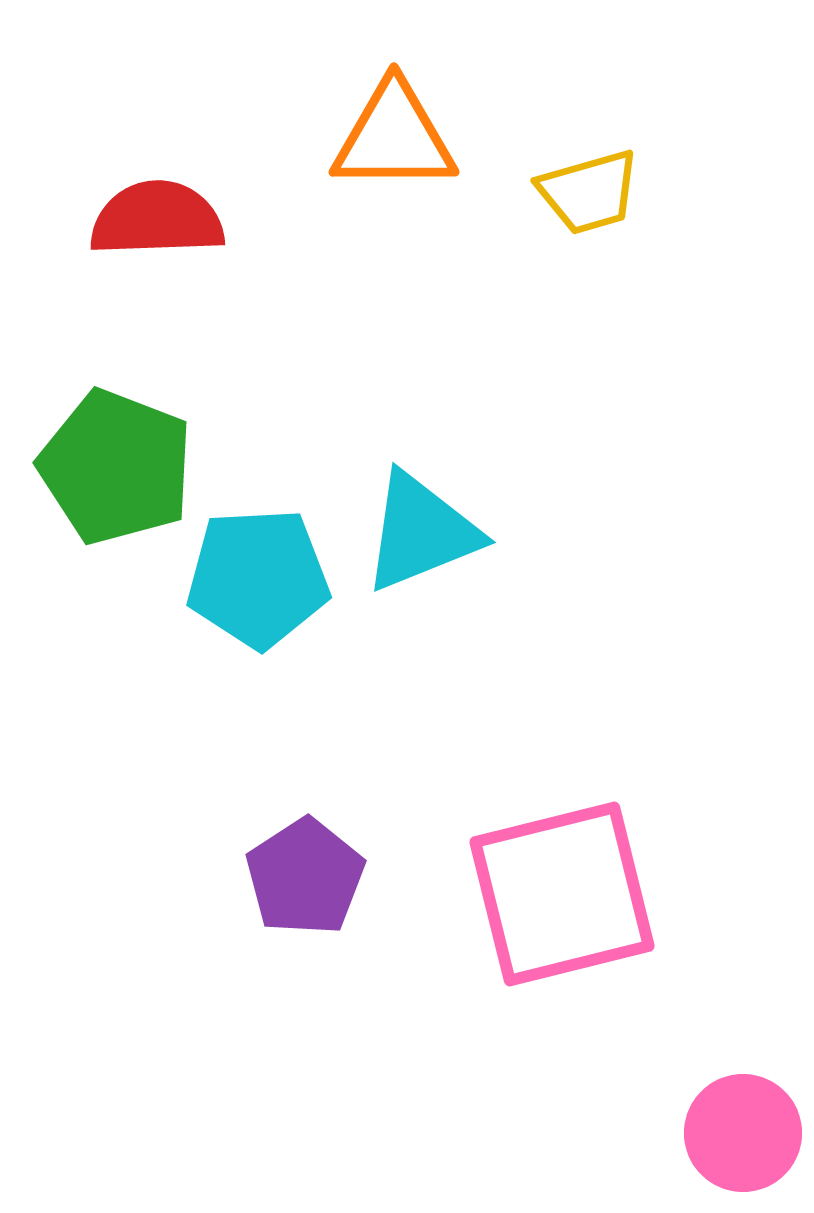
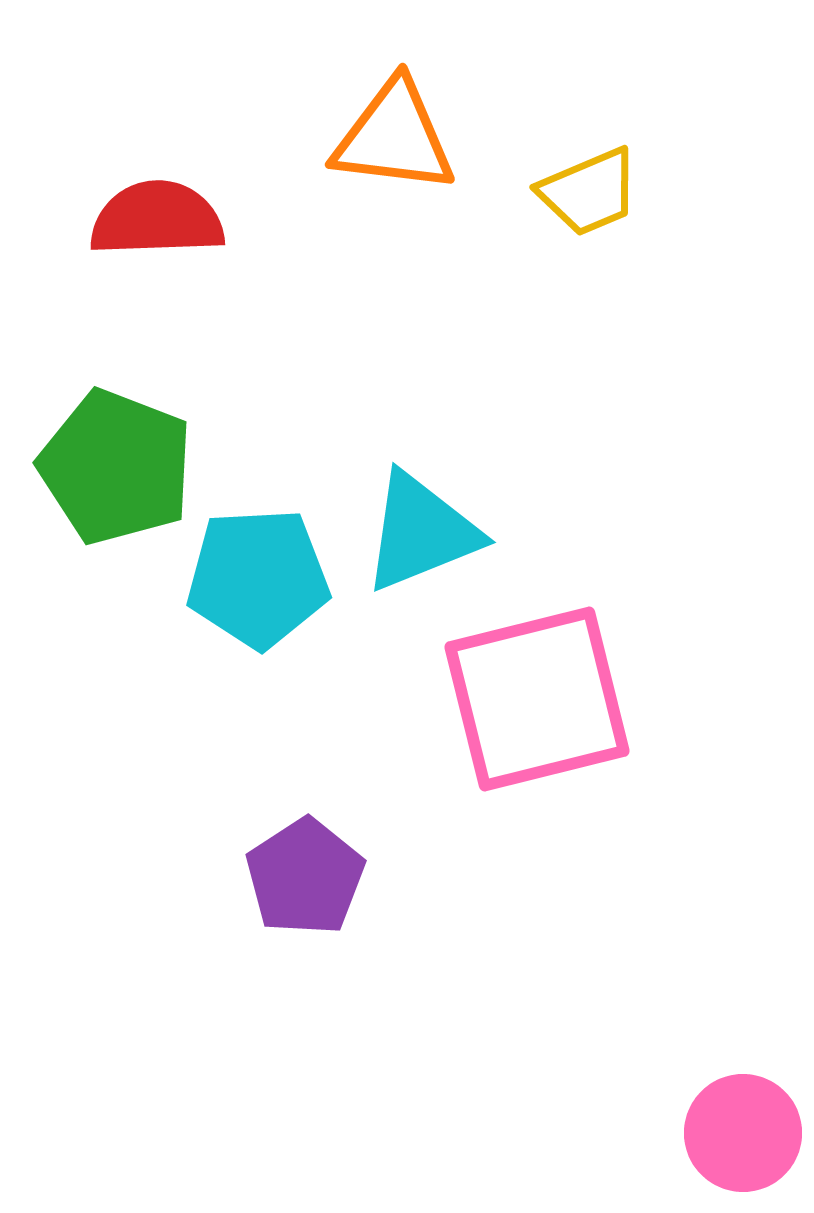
orange triangle: rotated 7 degrees clockwise
yellow trapezoid: rotated 7 degrees counterclockwise
pink square: moved 25 px left, 195 px up
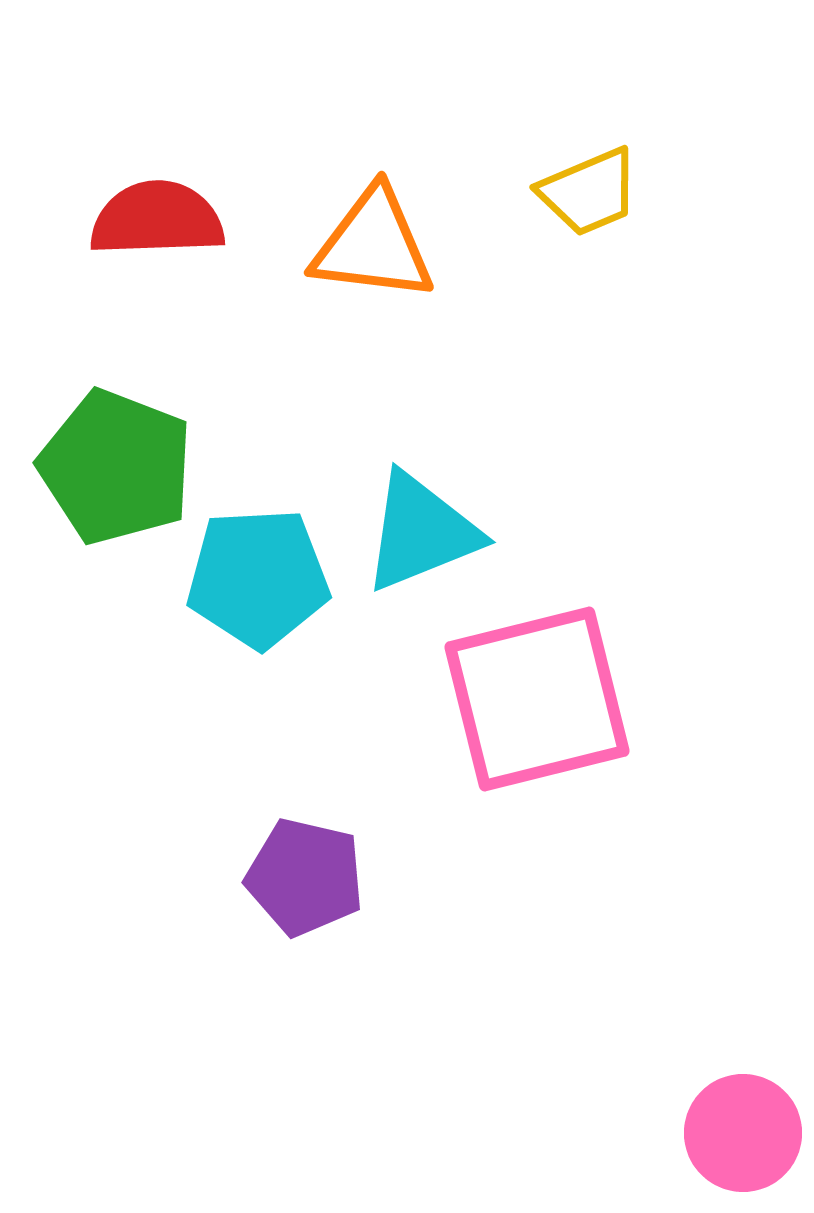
orange triangle: moved 21 px left, 108 px down
purple pentagon: rotated 26 degrees counterclockwise
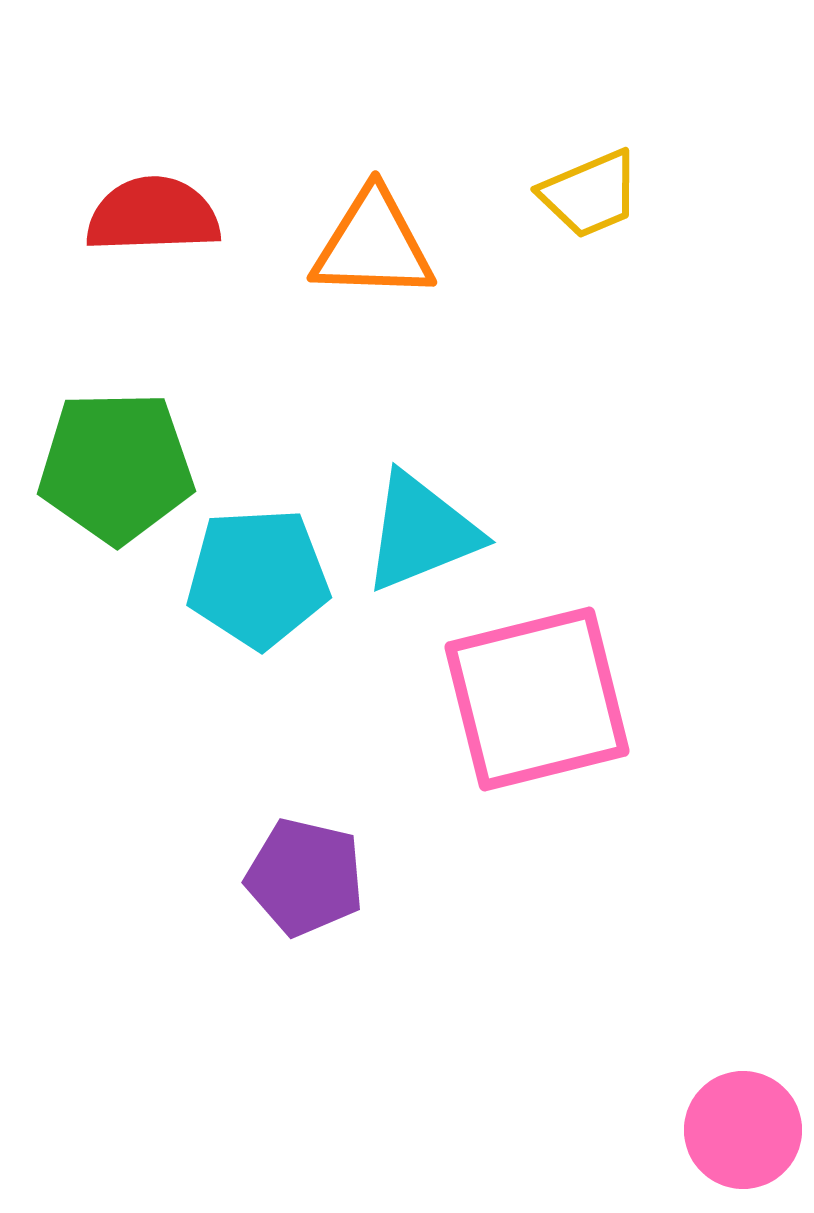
yellow trapezoid: moved 1 px right, 2 px down
red semicircle: moved 4 px left, 4 px up
orange triangle: rotated 5 degrees counterclockwise
green pentagon: rotated 22 degrees counterclockwise
pink circle: moved 3 px up
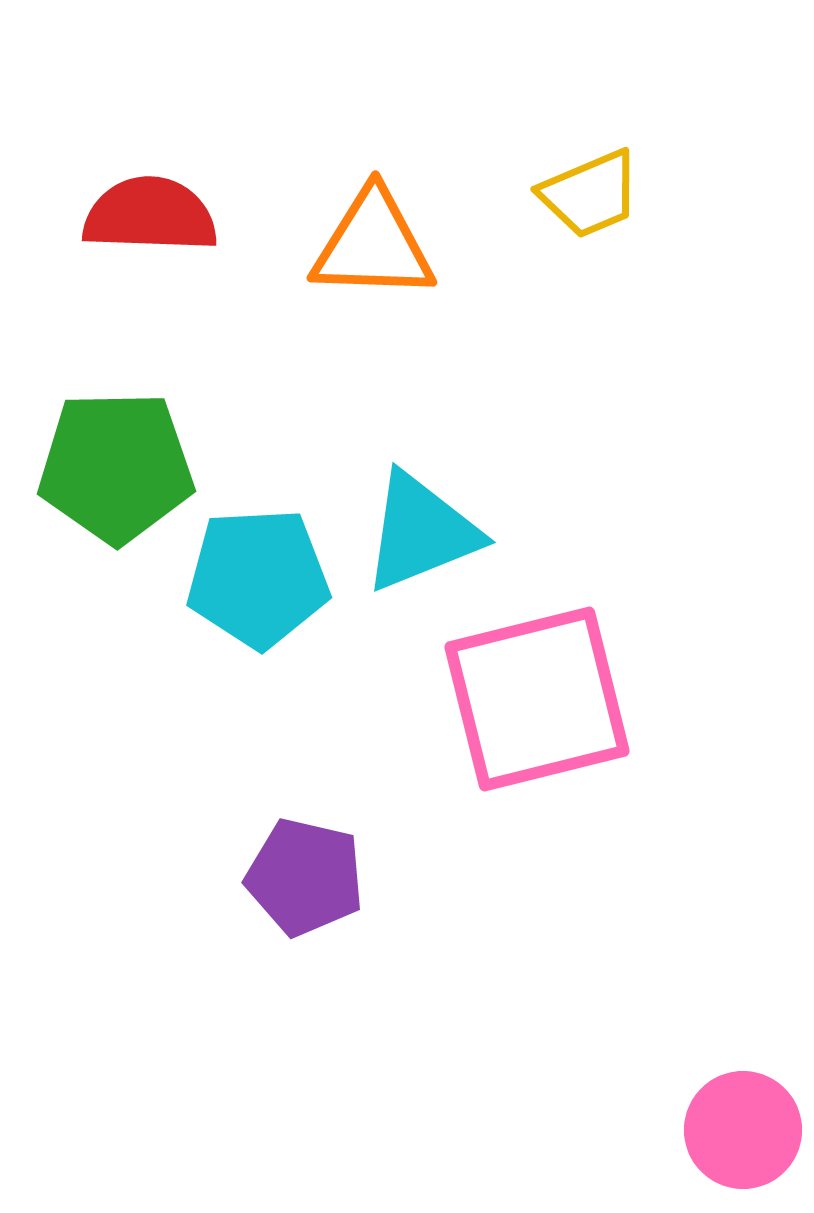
red semicircle: moved 3 px left; rotated 4 degrees clockwise
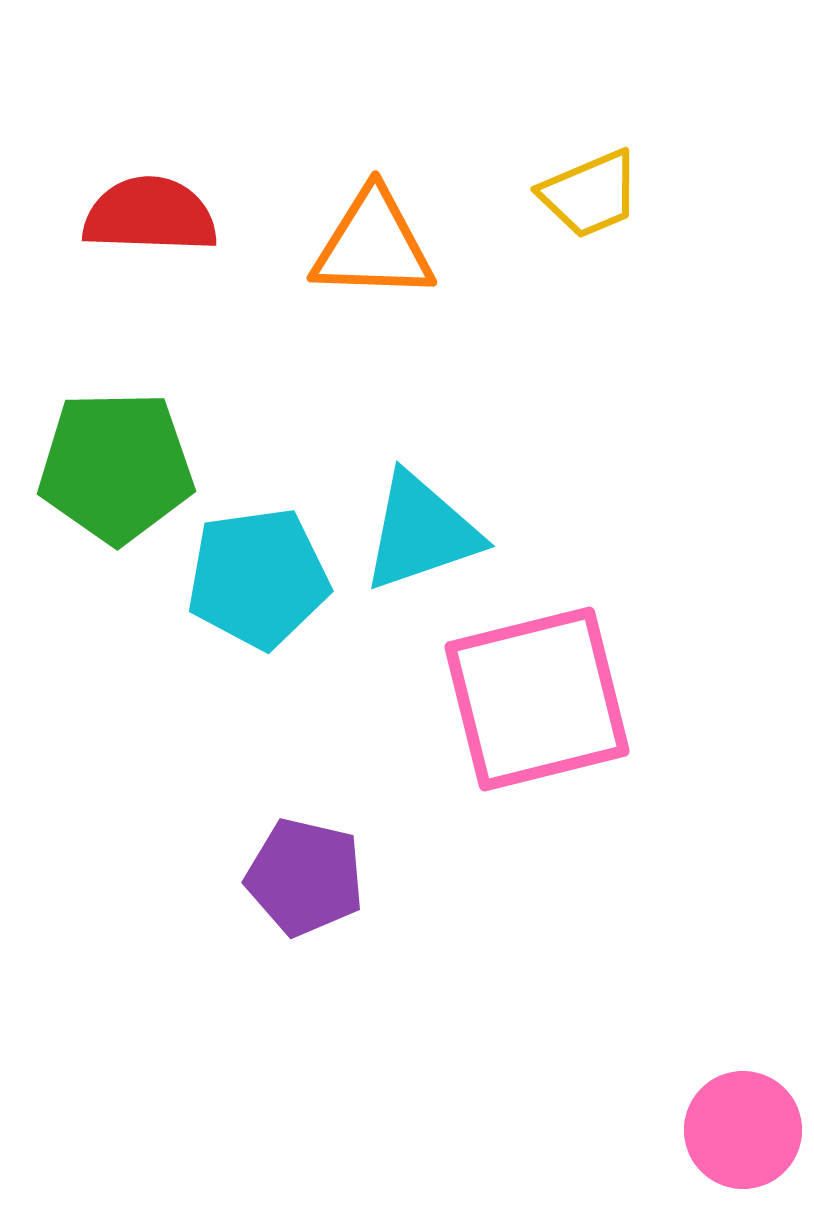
cyan triangle: rotated 3 degrees clockwise
cyan pentagon: rotated 5 degrees counterclockwise
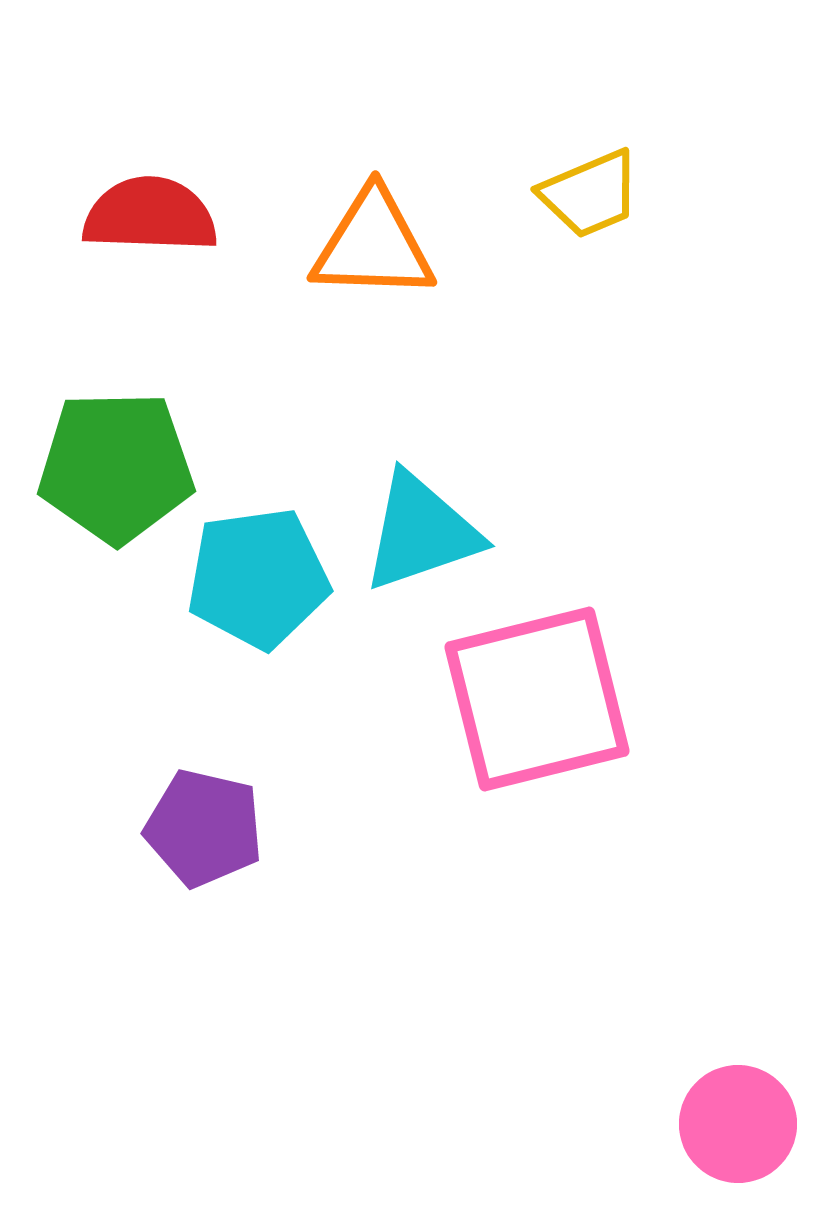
purple pentagon: moved 101 px left, 49 px up
pink circle: moved 5 px left, 6 px up
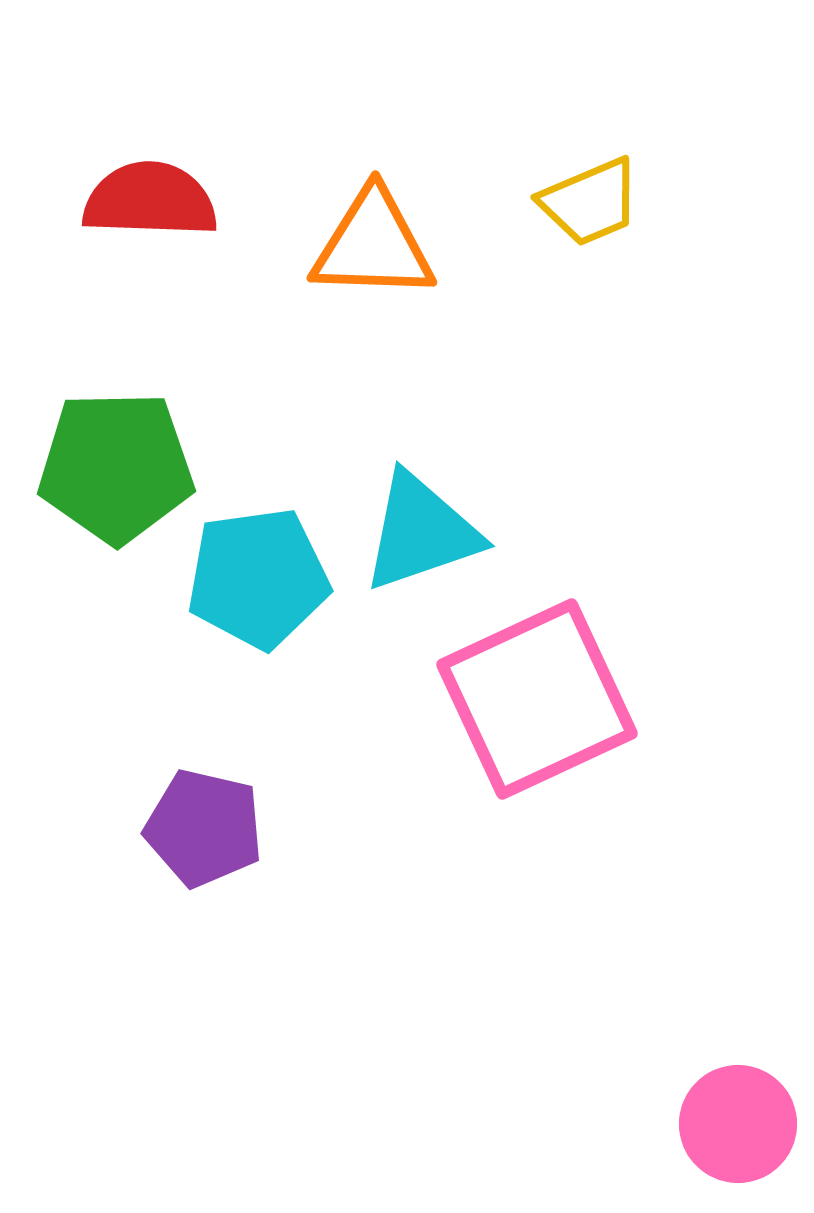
yellow trapezoid: moved 8 px down
red semicircle: moved 15 px up
pink square: rotated 11 degrees counterclockwise
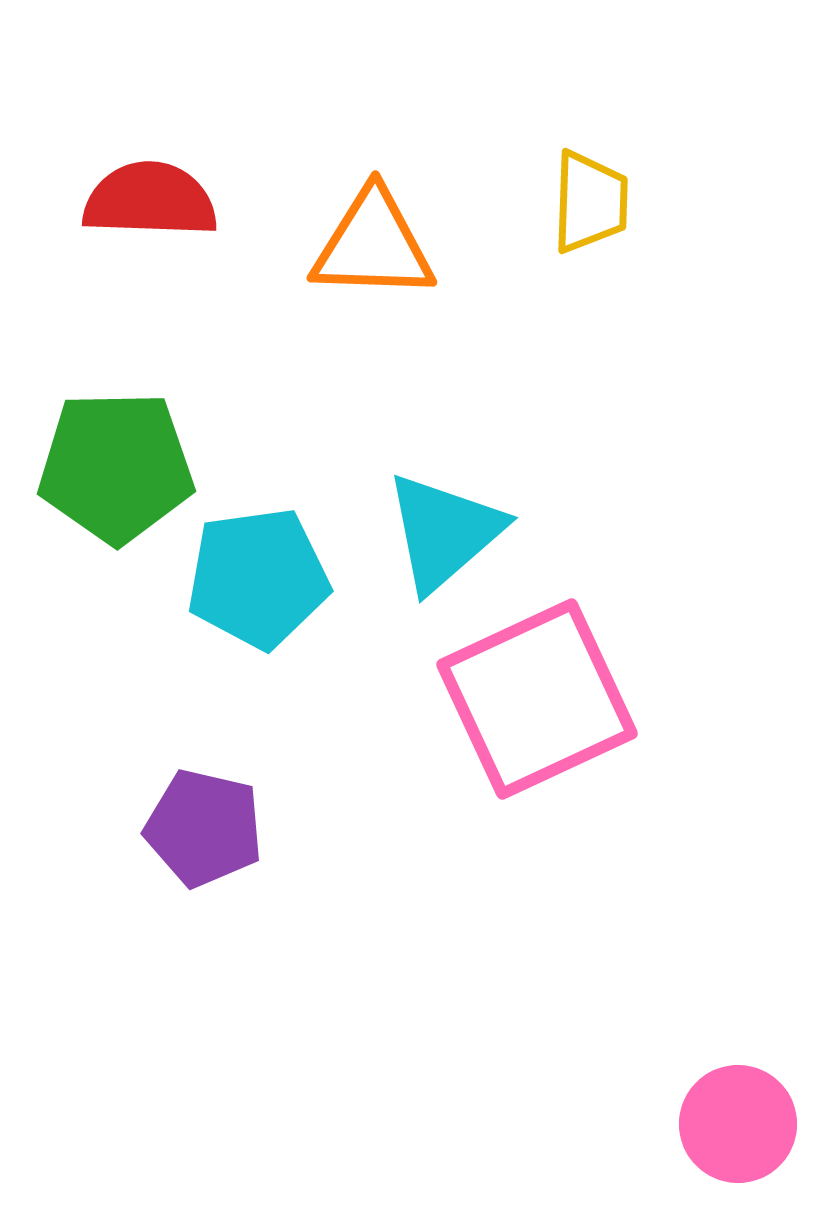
yellow trapezoid: rotated 65 degrees counterclockwise
cyan triangle: moved 23 px right; rotated 22 degrees counterclockwise
